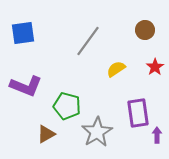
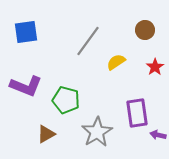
blue square: moved 3 px right, 1 px up
yellow semicircle: moved 7 px up
green pentagon: moved 1 px left, 6 px up
purple rectangle: moved 1 px left
purple arrow: moved 1 px right; rotated 77 degrees counterclockwise
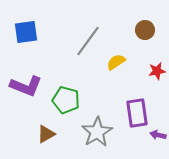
red star: moved 2 px right, 4 px down; rotated 24 degrees clockwise
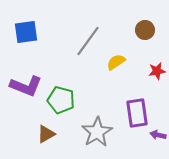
green pentagon: moved 5 px left
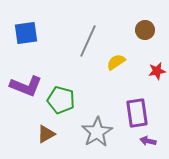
blue square: moved 1 px down
gray line: rotated 12 degrees counterclockwise
purple arrow: moved 10 px left, 6 px down
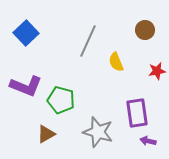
blue square: rotated 35 degrees counterclockwise
yellow semicircle: rotated 78 degrees counterclockwise
gray star: moved 1 px right; rotated 24 degrees counterclockwise
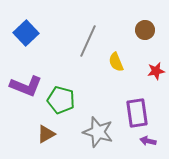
red star: moved 1 px left
